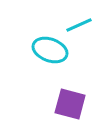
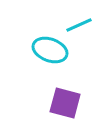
purple square: moved 5 px left, 1 px up
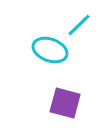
cyan line: rotated 20 degrees counterclockwise
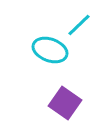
purple square: rotated 20 degrees clockwise
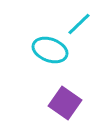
cyan line: moved 1 px up
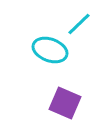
purple square: rotated 12 degrees counterclockwise
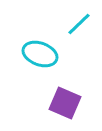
cyan ellipse: moved 10 px left, 4 px down
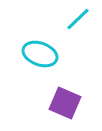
cyan line: moved 1 px left, 5 px up
